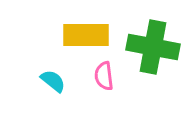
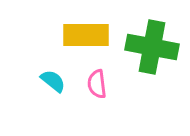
green cross: moved 1 px left
pink semicircle: moved 7 px left, 8 px down
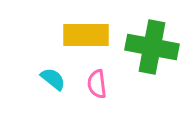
cyan semicircle: moved 2 px up
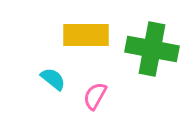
green cross: moved 2 px down
pink semicircle: moved 2 px left, 12 px down; rotated 36 degrees clockwise
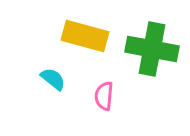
yellow rectangle: moved 1 px left, 1 px down; rotated 15 degrees clockwise
pink semicircle: moved 9 px right; rotated 24 degrees counterclockwise
